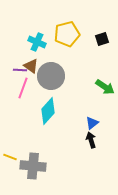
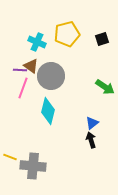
cyan diamond: rotated 28 degrees counterclockwise
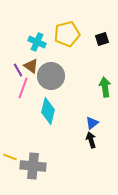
purple line: moved 2 px left; rotated 56 degrees clockwise
green arrow: rotated 132 degrees counterclockwise
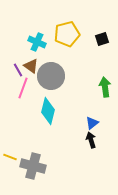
gray cross: rotated 10 degrees clockwise
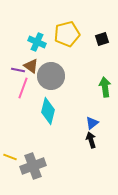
purple line: rotated 48 degrees counterclockwise
gray cross: rotated 35 degrees counterclockwise
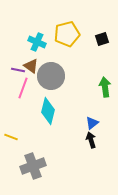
yellow line: moved 1 px right, 20 px up
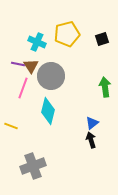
brown triangle: rotated 21 degrees clockwise
purple line: moved 6 px up
yellow line: moved 11 px up
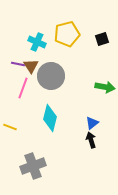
green arrow: rotated 108 degrees clockwise
cyan diamond: moved 2 px right, 7 px down
yellow line: moved 1 px left, 1 px down
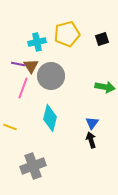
cyan cross: rotated 36 degrees counterclockwise
blue triangle: rotated 16 degrees counterclockwise
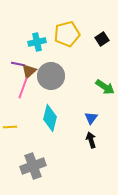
black square: rotated 16 degrees counterclockwise
brown triangle: moved 2 px left, 5 px down; rotated 21 degrees clockwise
green arrow: rotated 24 degrees clockwise
blue triangle: moved 1 px left, 5 px up
yellow line: rotated 24 degrees counterclockwise
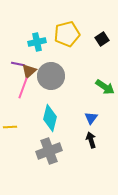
gray cross: moved 16 px right, 15 px up
